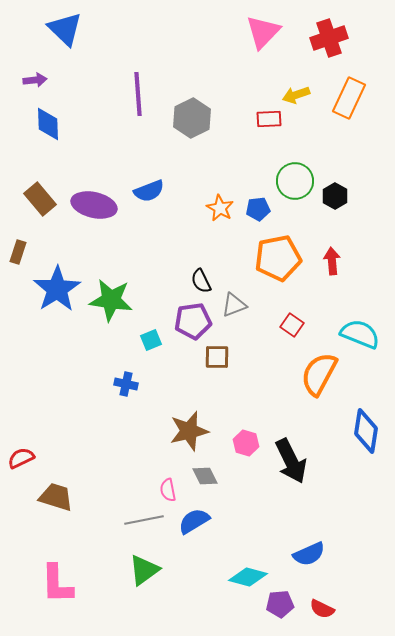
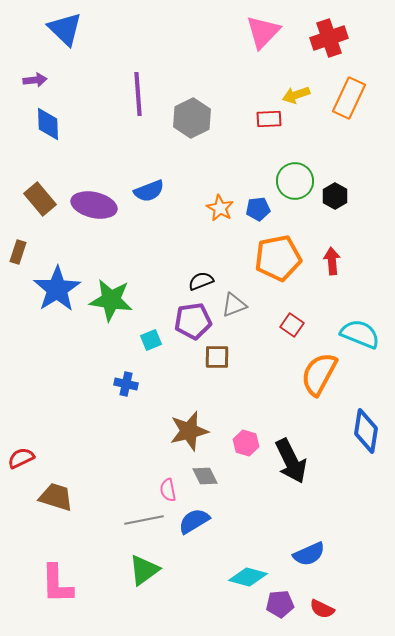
black semicircle at (201, 281): rotated 95 degrees clockwise
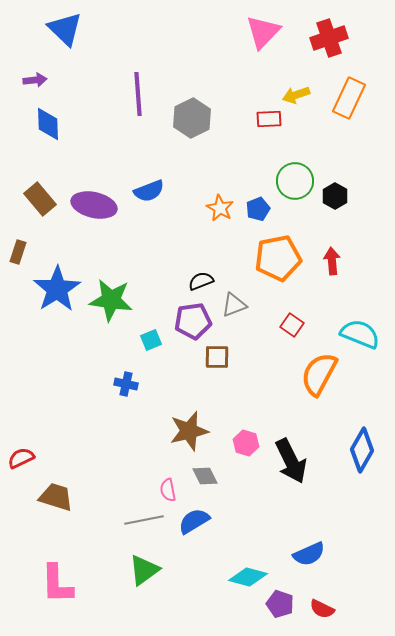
blue pentagon at (258, 209): rotated 15 degrees counterclockwise
blue diamond at (366, 431): moved 4 px left, 19 px down; rotated 21 degrees clockwise
purple pentagon at (280, 604): rotated 24 degrees clockwise
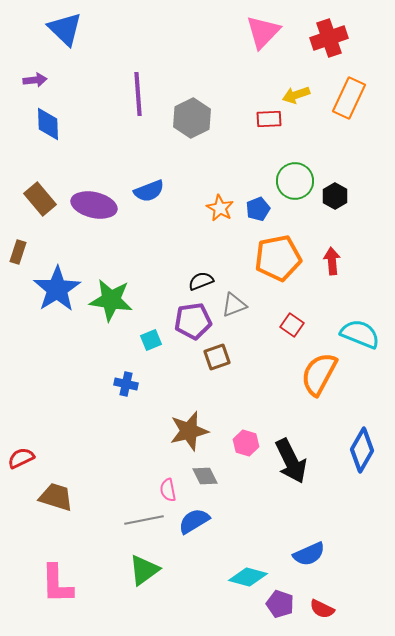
brown square at (217, 357): rotated 20 degrees counterclockwise
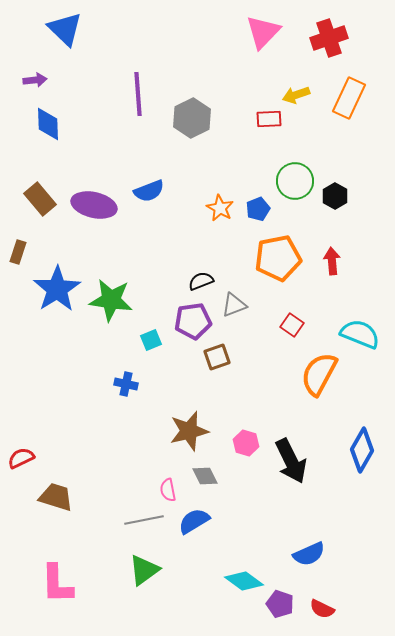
cyan diamond at (248, 577): moved 4 px left, 4 px down; rotated 21 degrees clockwise
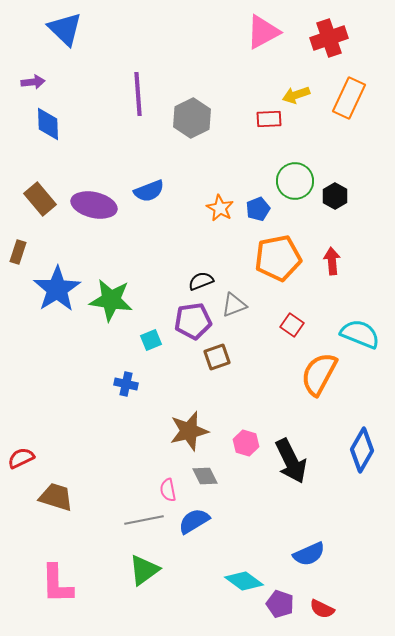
pink triangle at (263, 32): rotated 18 degrees clockwise
purple arrow at (35, 80): moved 2 px left, 2 px down
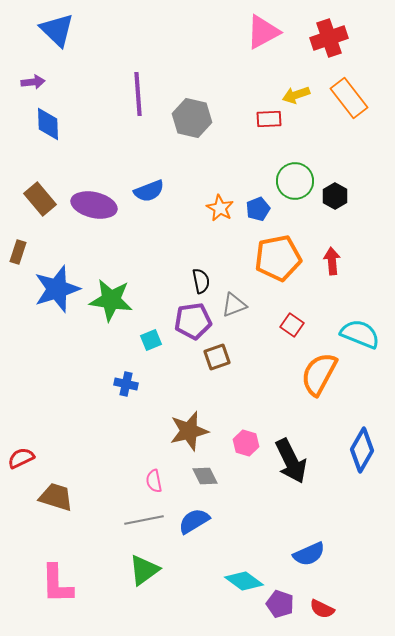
blue triangle at (65, 29): moved 8 px left, 1 px down
orange rectangle at (349, 98): rotated 63 degrees counterclockwise
gray hexagon at (192, 118): rotated 21 degrees counterclockwise
black semicircle at (201, 281): rotated 100 degrees clockwise
blue star at (57, 289): rotated 15 degrees clockwise
pink semicircle at (168, 490): moved 14 px left, 9 px up
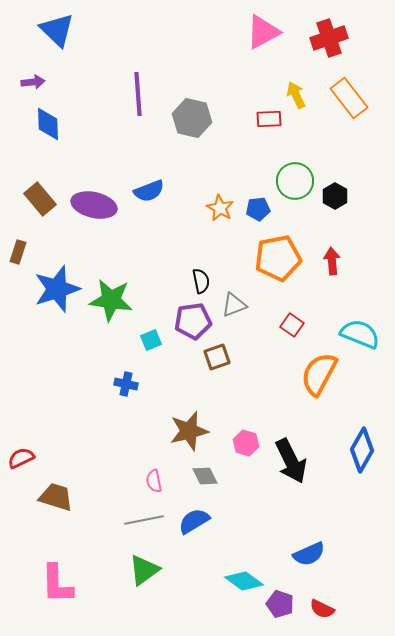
yellow arrow at (296, 95): rotated 84 degrees clockwise
blue pentagon at (258, 209): rotated 15 degrees clockwise
